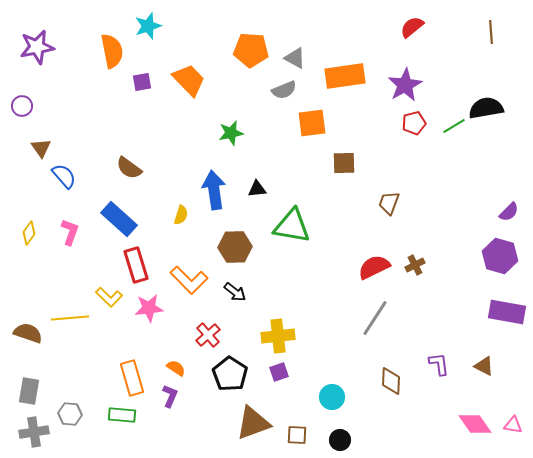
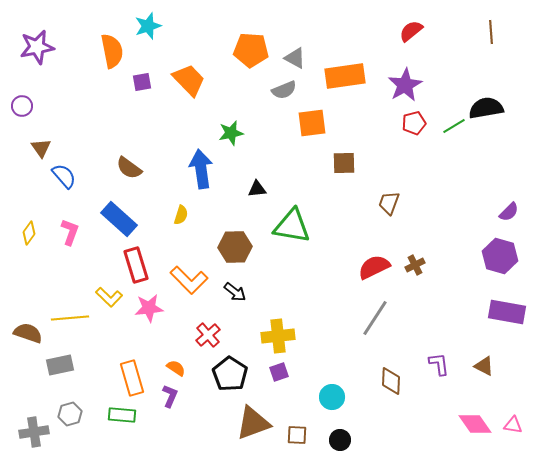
red semicircle at (412, 27): moved 1 px left, 4 px down
blue arrow at (214, 190): moved 13 px left, 21 px up
gray rectangle at (29, 391): moved 31 px right, 26 px up; rotated 68 degrees clockwise
gray hexagon at (70, 414): rotated 20 degrees counterclockwise
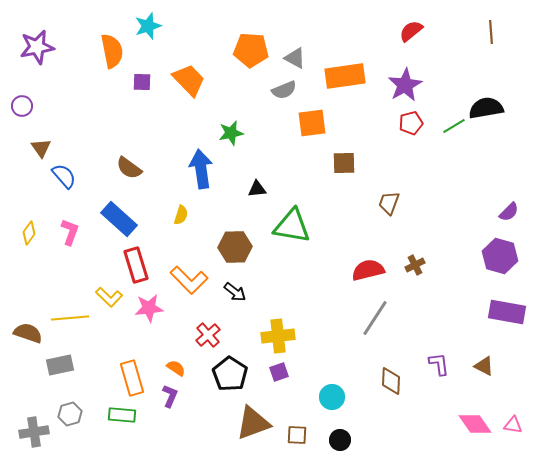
purple square at (142, 82): rotated 12 degrees clockwise
red pentagon at (414, 123): moved 3 px left
red semicircle at (374, 267): moved 6 px left, 3 px down; rotated 12 degrees clockwise
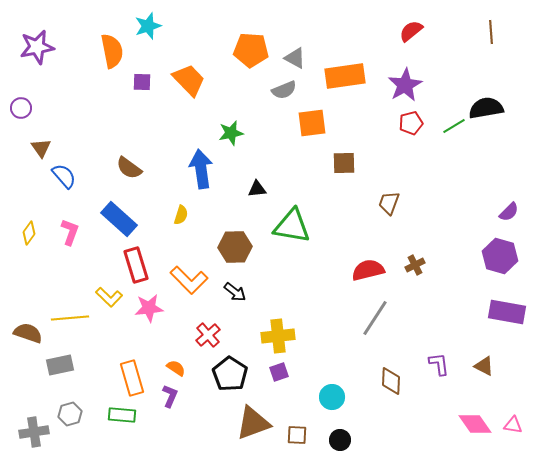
purple circle at (22, 106): moved 1 px left, 2 px down
